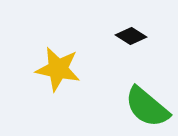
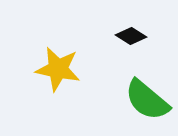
green semicircle: moved 7 px up
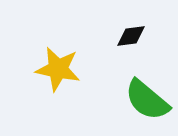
black diamond: rotated 40 degrees counterclockwise
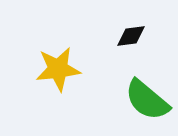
yellow star: rotated 18 degrees counterclockwise
